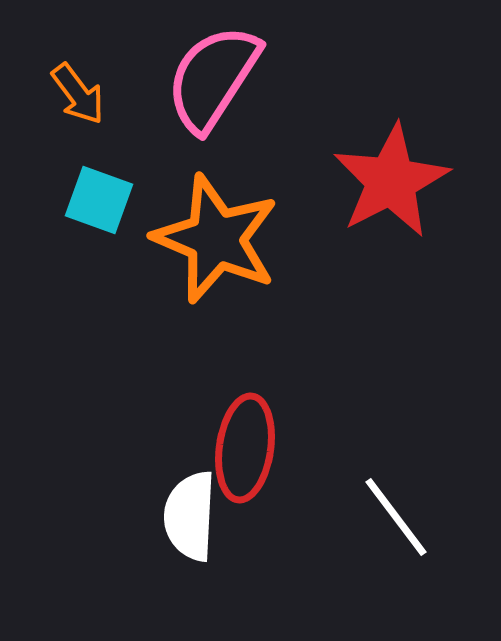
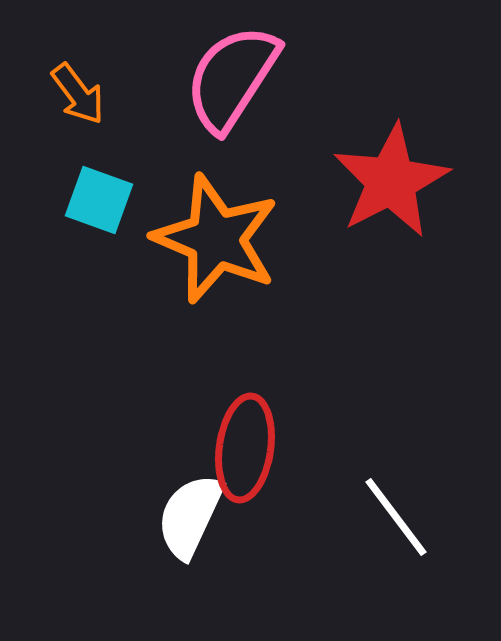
pink semicircle: moved 19 px right
white semicircle: rotated 22 degrees clockwise
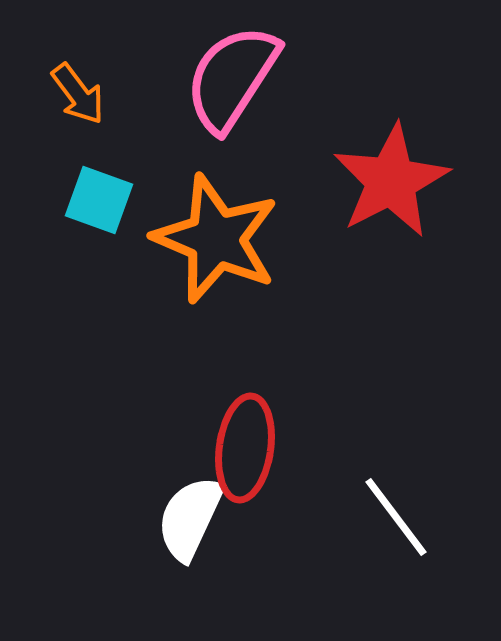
white semicircle: moved 2 px down
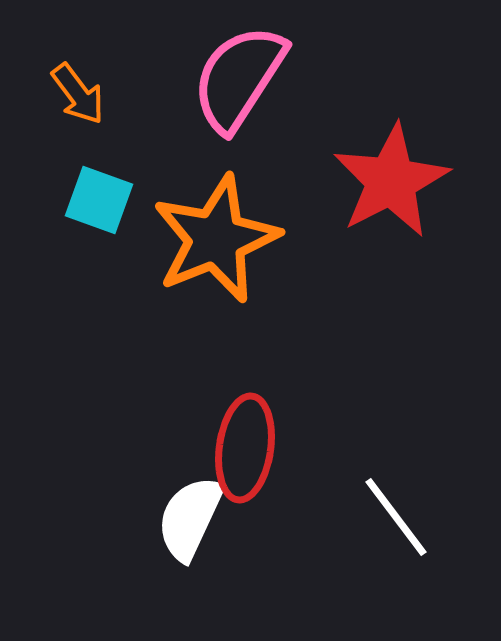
pink semicircle: moved 7 px right
orange star: rotated 27 degrees clockwise
